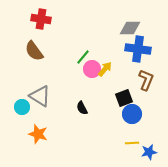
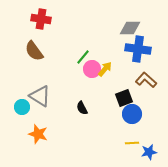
brown L-shape: rotated 70 degrees counterclockwise
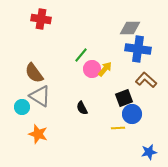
brown semicircle: moved 22 px down
green line: moved 2 px left, 2 px up
yellow line: moved 14 px left, 15 px up
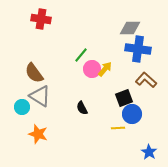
blue star: rotated 28 degrees counterclockwise
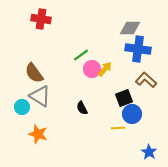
green line: rotated 14 degrees clockwise
